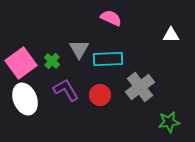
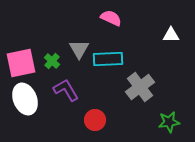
pink square: rotated 24 degrees clockwise
red circle: moved 5 px left, 25 px down
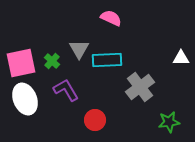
white triangle: moved 10 px right, 23 px down
cyan rectangle: moved 1 px left, 1 px down
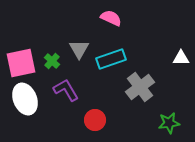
cyan rectangle: moved 4 px right, 1 px up; rotated 16 degrees counterclockwise
green star: moved 1 px down
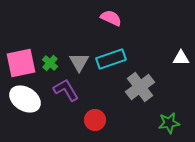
gray triangle: moved 13 px down
green cross: moved 2 px left, 2 px down
white ellipse: rotated 36 degrees counterclockwise
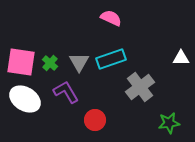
pink square: moved 1 px up; rotated 20 degrees clockwise
purple L-shape: moved 2 px down
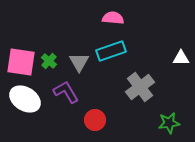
pink semicircle: moved 2 px right; rotated 20 degrees counterclockwise
cyan rectangle: moved 8 px up
green cross: moved 1 px left, 2 px up
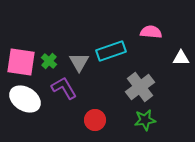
pink semicircle: moved 38 px right, 14 px down
purple L-shape: moved 2 px left, 4 px up
green star: moved 24 px left, 3 px up
